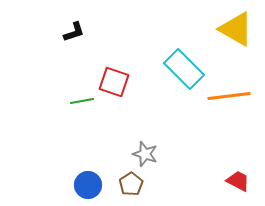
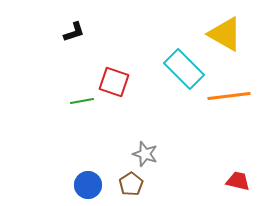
yellow triangle: moved 11 px left, 5 px down
red trapezoid: rotated 15 degrees counterclockwise
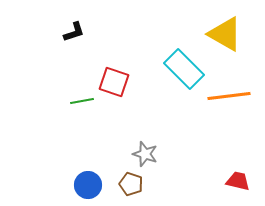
brown pentagon: rotated 20 degrees counterclockwise
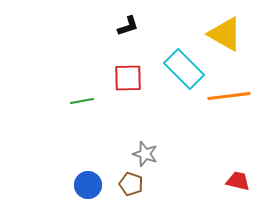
black L-shape: moved 54 px right, 6 px up
red square: moved 14 px right, 4 px up; rotated 20 degrees counterclockwise
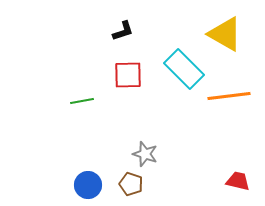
black L-shape: moved 5 px left, 5 px down
red square: moved 3 px up
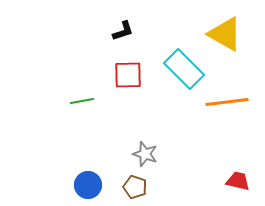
orange line: moved 2 px left, 6 px down
brown pentagon: moved 4 px right, 3 px down
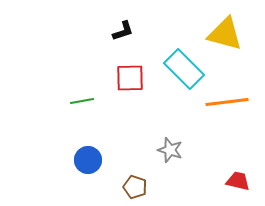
yellow triangle: rotated 15 degrees counterclockwise
red square: moved 2 px right, 3 px down
gray star: moved 25 px right, 4 px up
blue circle: moved 25 px up
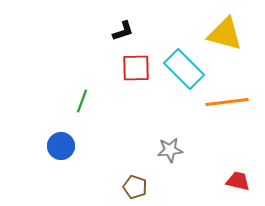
red square: moved 6 px right, 10 px up
green line: rotated 60 degrees counterclockwise
gray star: rotated 25 degrees counterclockwise
blue circle: moved 27 px left, 14 px up
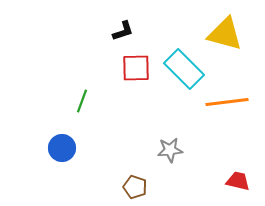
blue circle: moved 1 px right, 2 px down
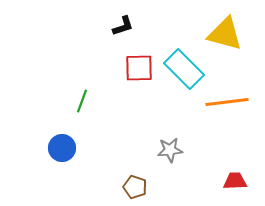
black L-shape: moved 5 px up
red square: moved 3 px right
red trapezoid: moved 3 px left; rotated 15 degrees counterclockwise
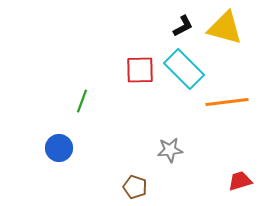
black L-shape: moved 60 px right; rotated 10 degrees counterclockwise
yellow triangle: moved 6 px up
red square: moved 1 px right, 2 px down
blue circle: moved 3 px left
red trapezoid: moved 5 px right; rotated 15 degrees counterclockwise
